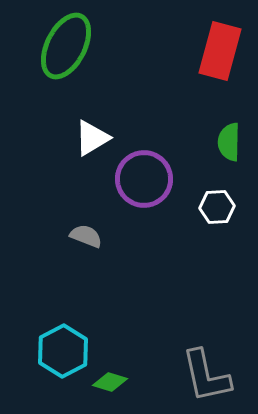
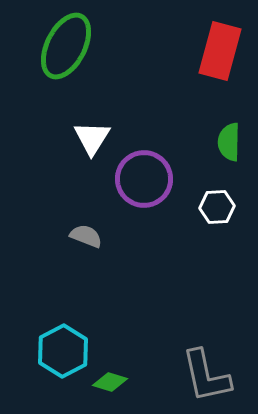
white triangle: rotated 27 degrees counterclockwise
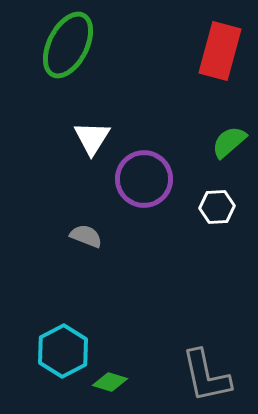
green ellipse: moved 2 px right, 1 px up
green semicircle: rotated 48 degrees clockwise
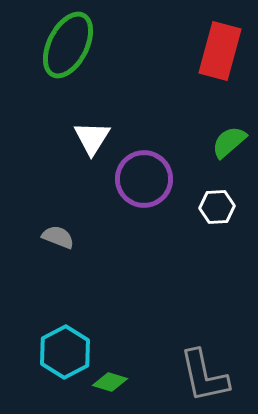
gray semicircle: moved 28 px left, 1 px down
cyan hexagon: moved 2 px right, 1 px down
gray L-shape: moved 2 px left
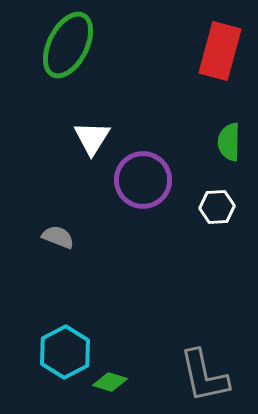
green semicircle: rotated 48 degrees counterclockwise
purple circle: moved 1 px left, 1 px down
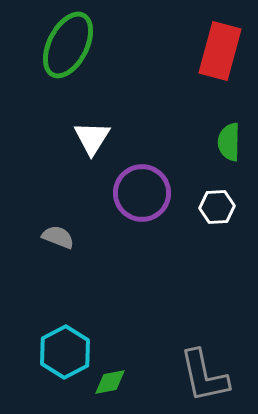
purple circle: moved 1 px left, 13 px down
green diamond: rotated 28 degrees counterclockwise
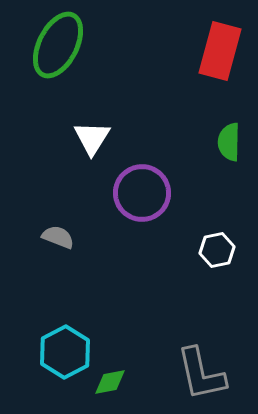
green ellipse: moved 10 px left
white hexagon: moved 43 px down; rotated 8 degrees counterclockwise
gray L-shape: moved 3 px left, 2 px up
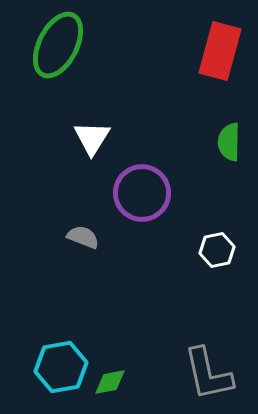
gray semicircle: moved 25 px right
cyan hexagon: moved 4 px left, 15 px down; rotated 18 degrees clockwise
gray L-shape: moved 7 px right
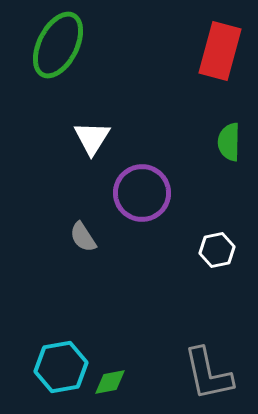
gray semicircle: rotated 144 degrees counterclockwise
